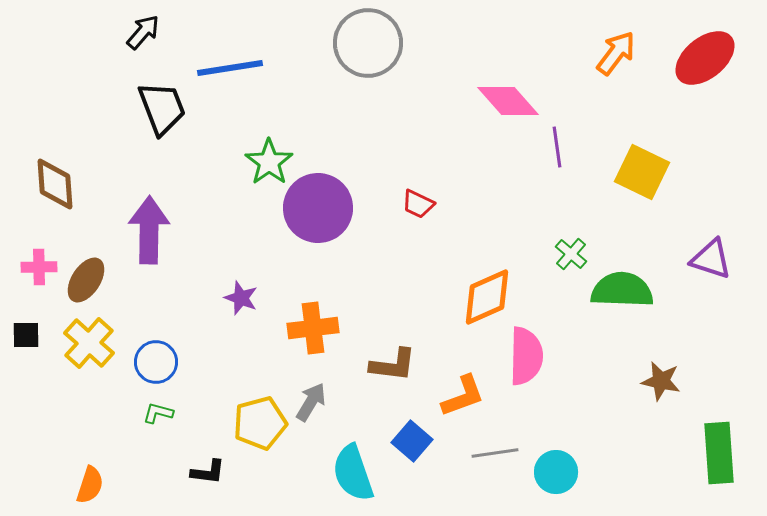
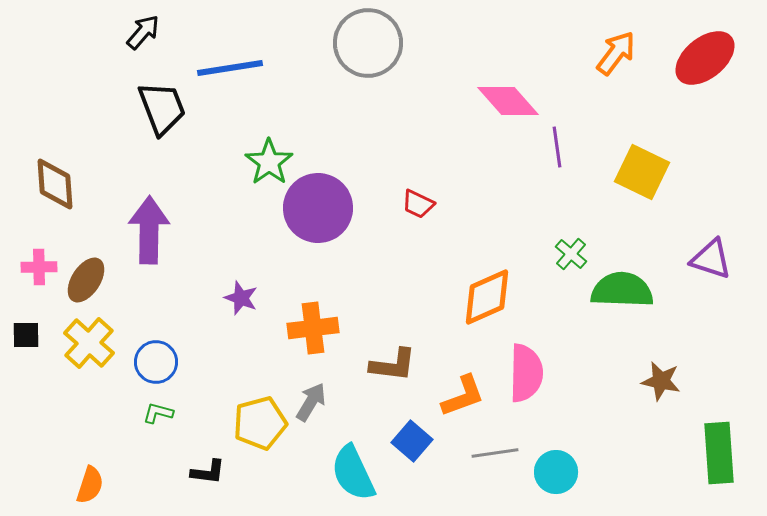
pink semicircle: moved 17 px down
cyan semicircle: rotated 6 degrees counterclockwise
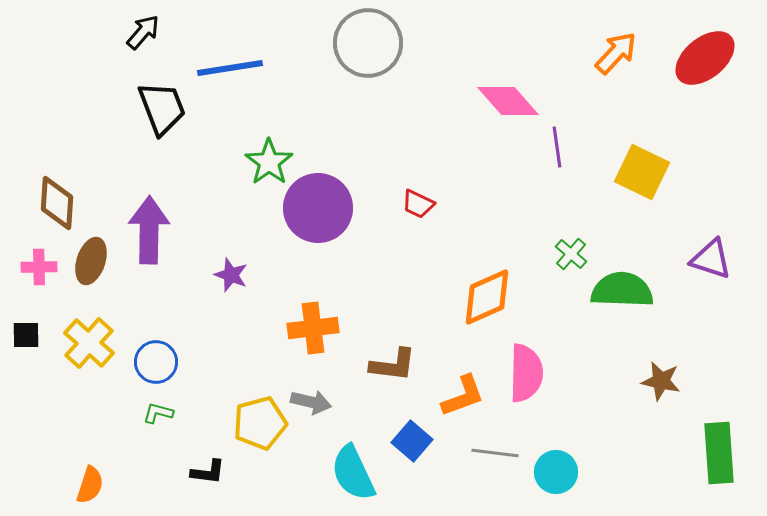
orange arrow: rotated 6 degrees clockwise
brown diamond: moved 2 px right, 19 px down; rotated 8 degrees clockwise
brown ellipse: moved 5 px right, 19 px up; rotated 15 degrees counterclockwise
purple star: moved 10 px left, 23 px up
gray arrow: rotated 72 degrees clockwise
gray line: rotated 15 degrees clockwise
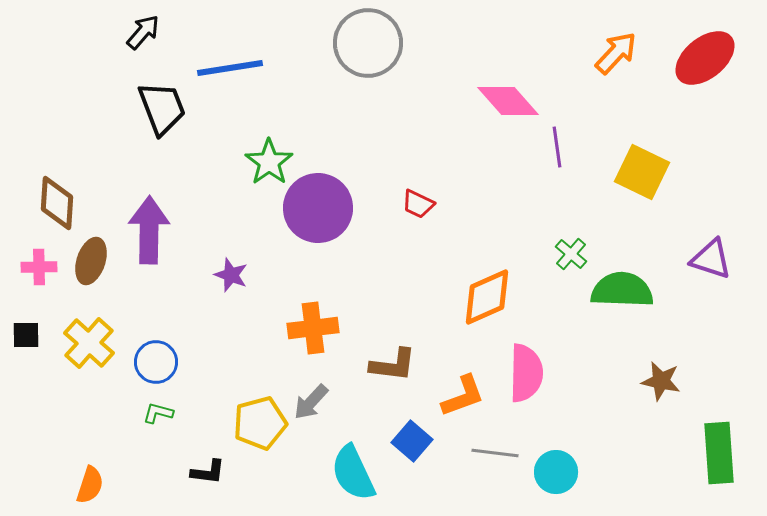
gray arrow: rotated 120 degrees clockwise
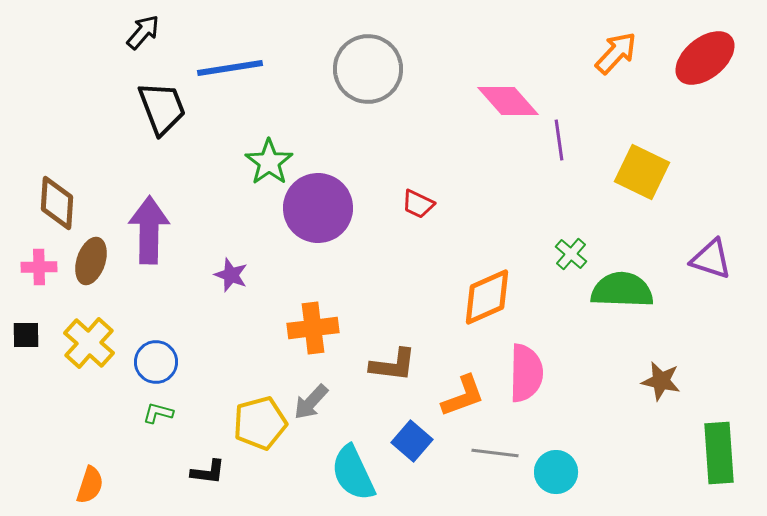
gray circle: moved 26 px down
purple line: moved 2 px right, 7 px up
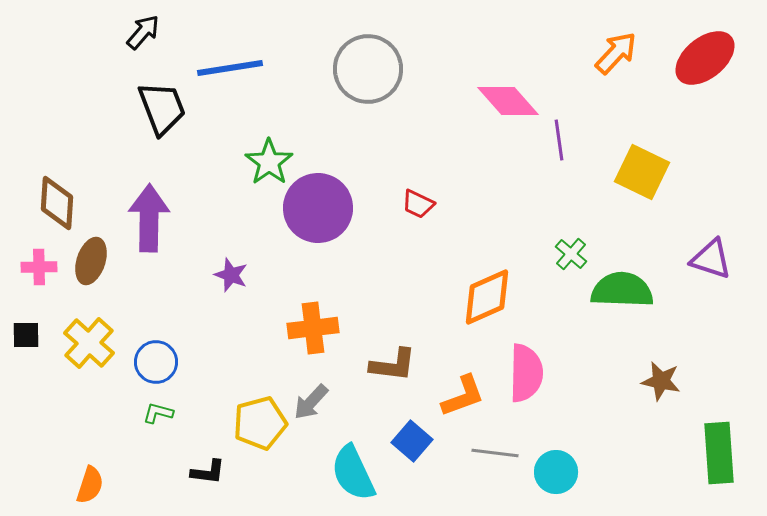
purple arrow: moved 12 px up
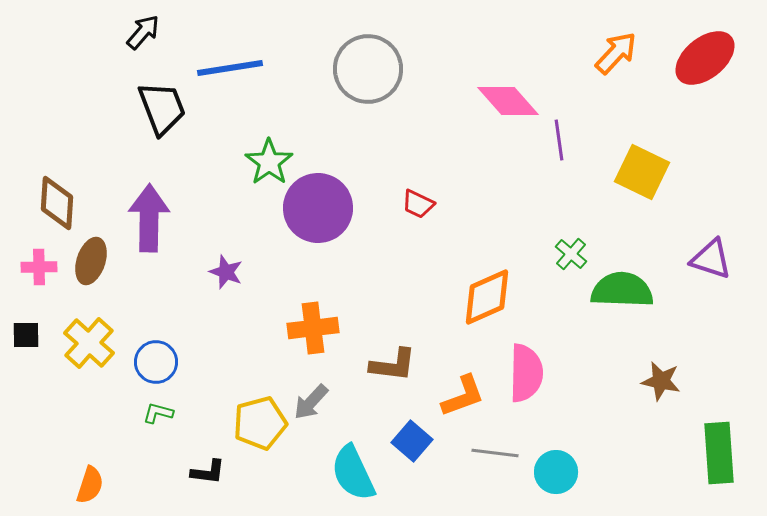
purple star: moved 5 px left, 3 px up
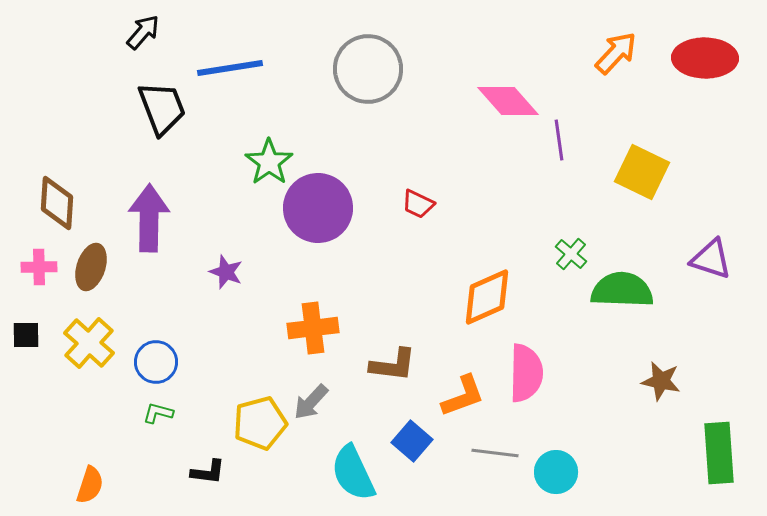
red ellipse: rotated 40 degrees clockwise
brown ellipse: moved 6 px down
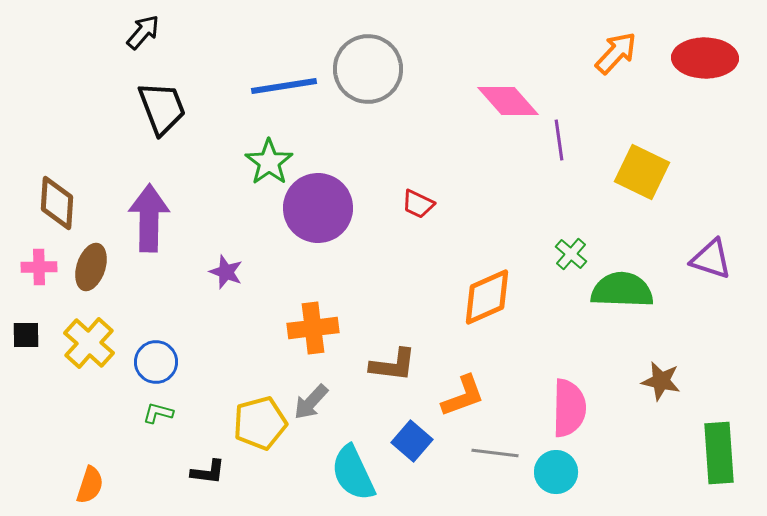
blue line: moved 54 px right, 18 px down
pink semicircle: moved 43 px right, 35 px down
